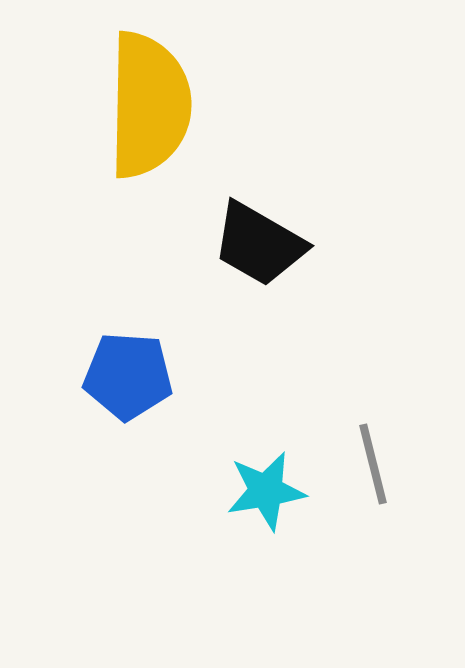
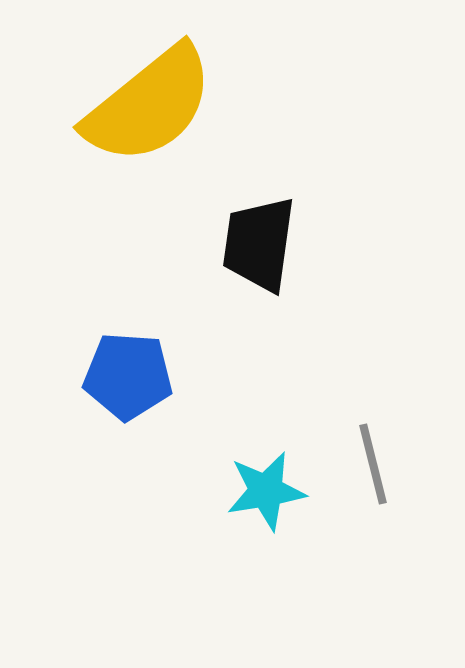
yellow semicircle: rotated 50 degrees clockwise
black trapezoid: rotated 68 degrees clockwise
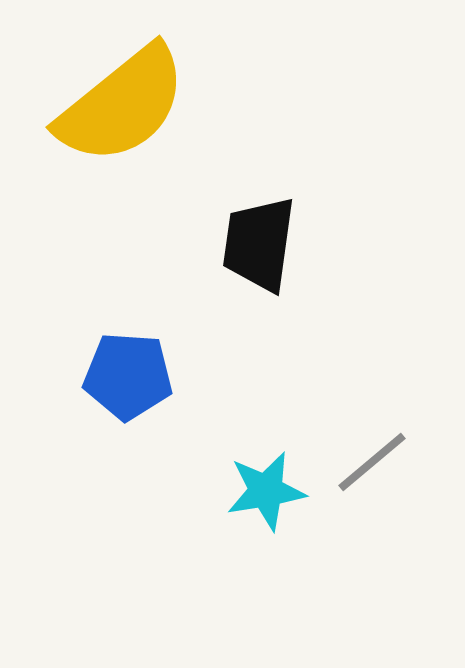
yellow semicircle: moved 27 px left
gray line: moved 1 px left, 2 px up; rotated 64 degrees clockwise
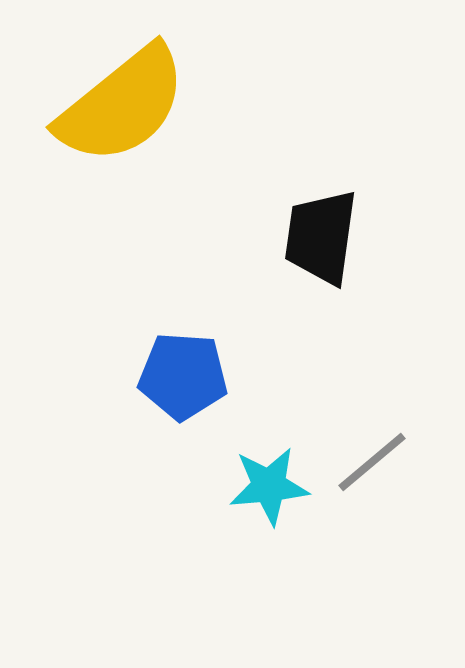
black trapezoid: moved 62 px right, 7 px up
blue pentagon: moved 55 px right
cyan star: moved 3 px right, 5 px up; rotated 4 degrees clockwise
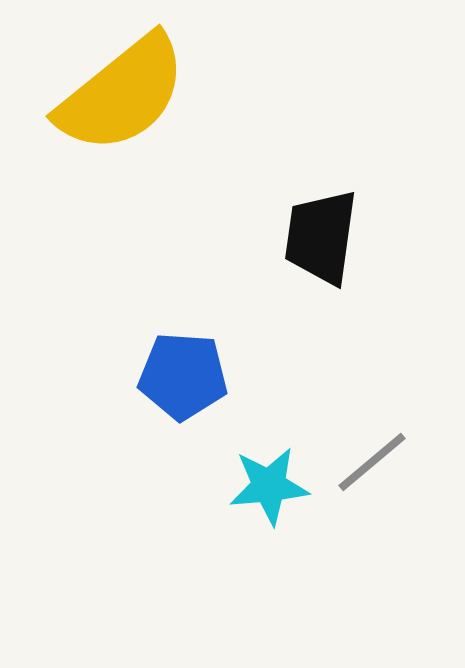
yellow semicircle: moved 11 px up
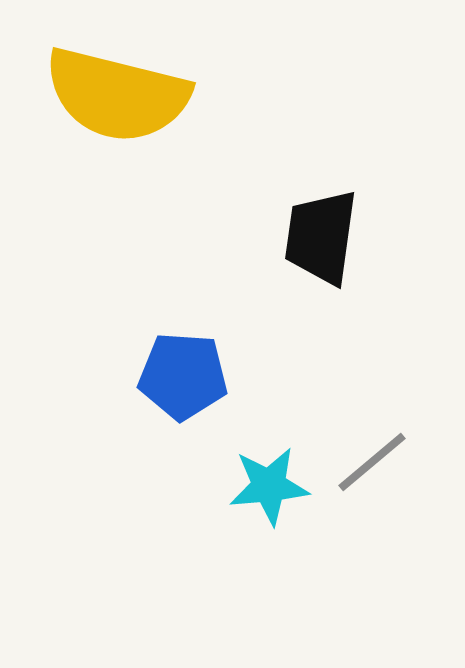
yellow semicircle: moved 5 px left, 1 px down; rotated 53 degrees clockwise
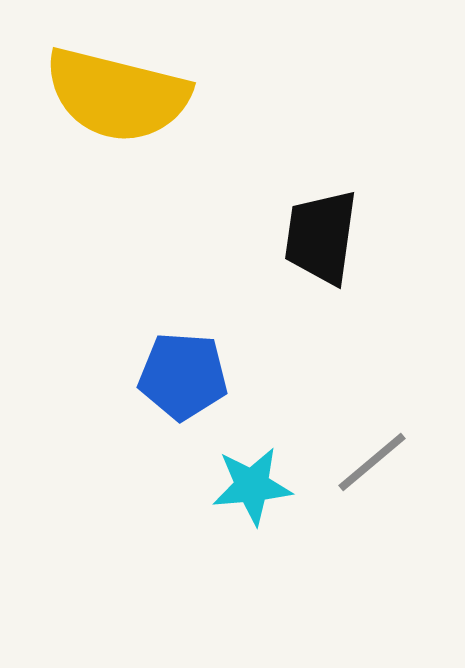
cyan star: moved 17 px left
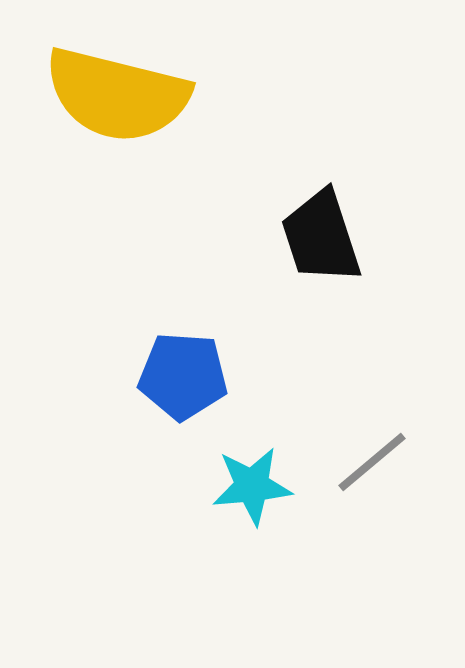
black trapezoid: rotated 26 degrees counterclockwise
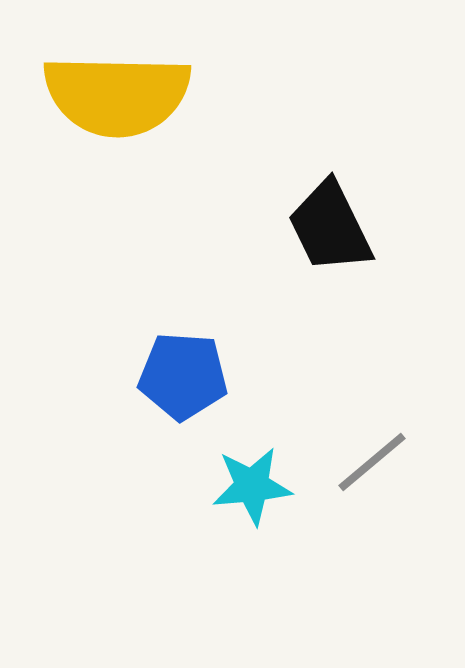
yellow semicircle: rotated 13 degrees counterclockwise
black trapezoid: moved 9 px right, 10 px up; rotated 8 degrees counterclockwise
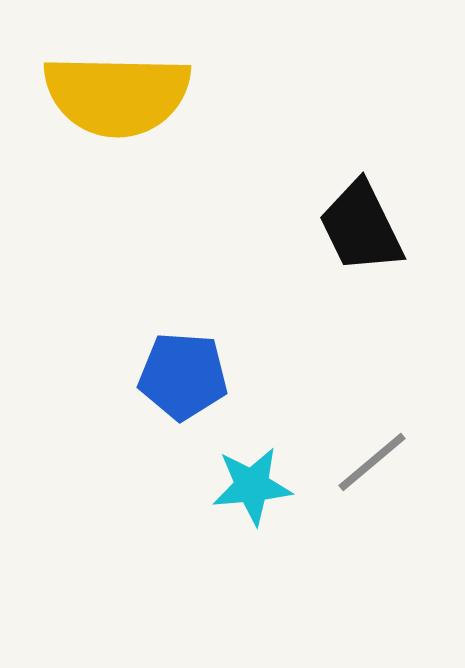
black trapezoid: moved 31 px right
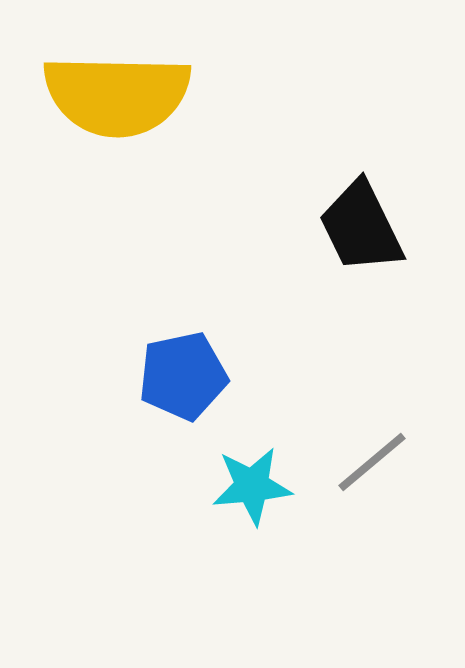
blue pentagon: rotated 16 degrees counterclockwise
